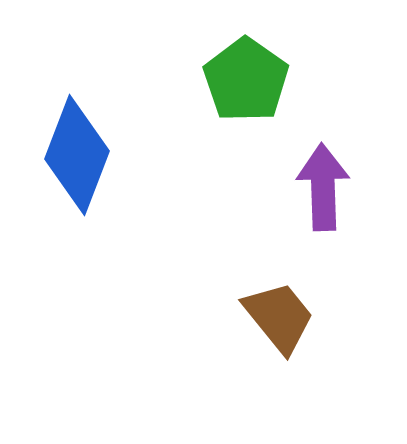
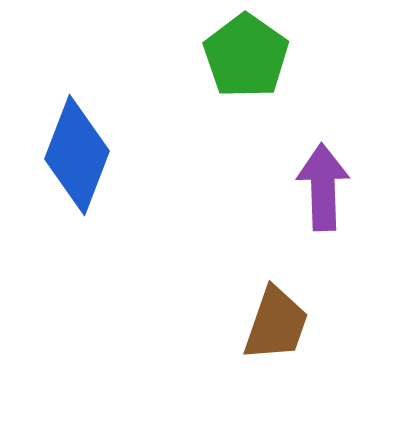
green pentagon: moved 24 px up
brown trapezoid: moved 3 px left, 7 px down; rotated 58 degrees clockwise
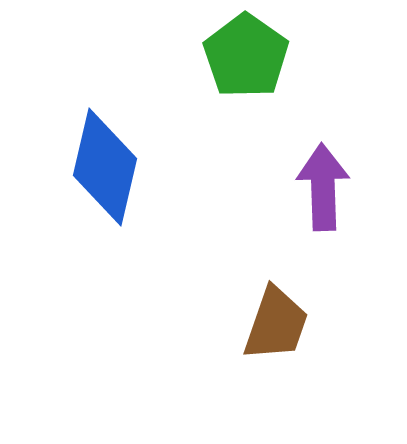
blue diamond: moved 28 px right, 12 px down; rotated 8 degrees counterclockwise
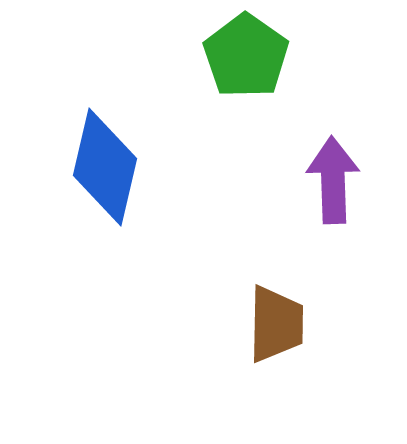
purple arrow: moved 10 px right, 7 px up
brown trapezoid: rotated 18 degrees counterclockwise
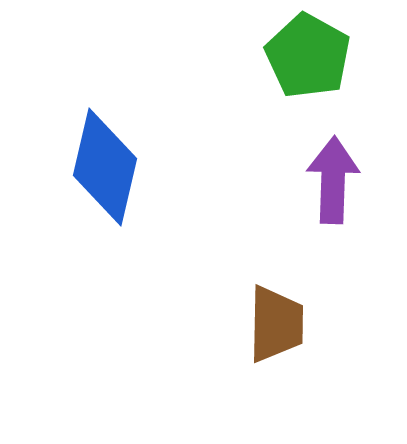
green pentagon: moved 62 px right; rotated 6 degrees counterclockwise
purple arrow: rotated 4 degrees clockwise
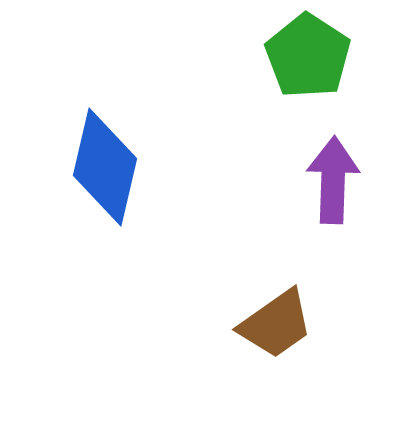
green pentagon: rotated 4 degrees clockwise
brown trapezoid: rotated 54 degrees clockwise
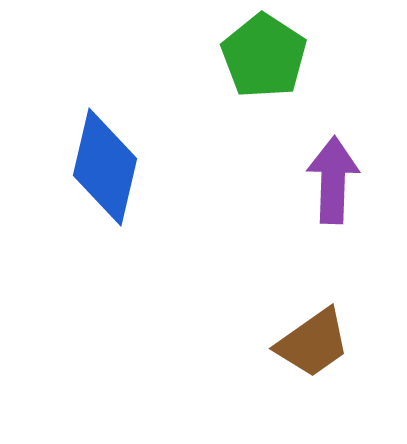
green pentagon: moved 44 px left
brown trapezoid: moved 37 px right, 19 px down
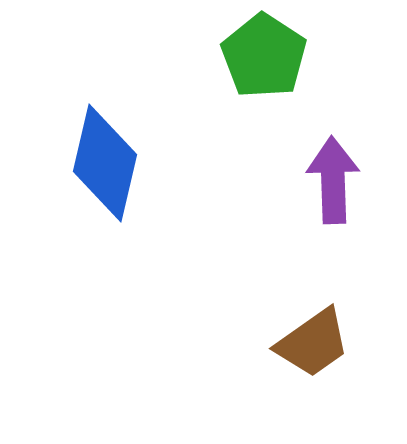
blue diamond: moved 4 px up
purple arrow: rotated 4 degrees counterclockwise
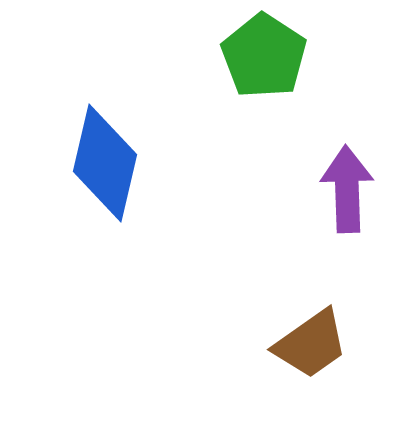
purple arrow: moved 14 px right, 9 px down
brown trapezoid: moved 2 px left, 1 px down
